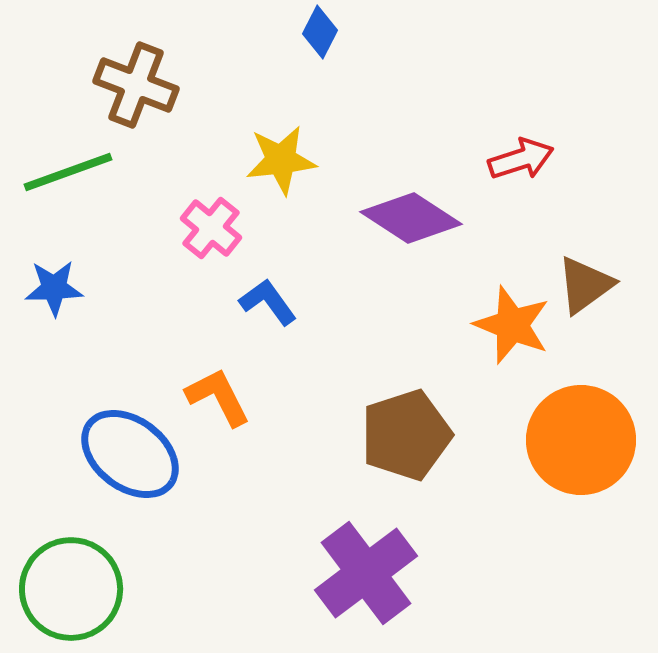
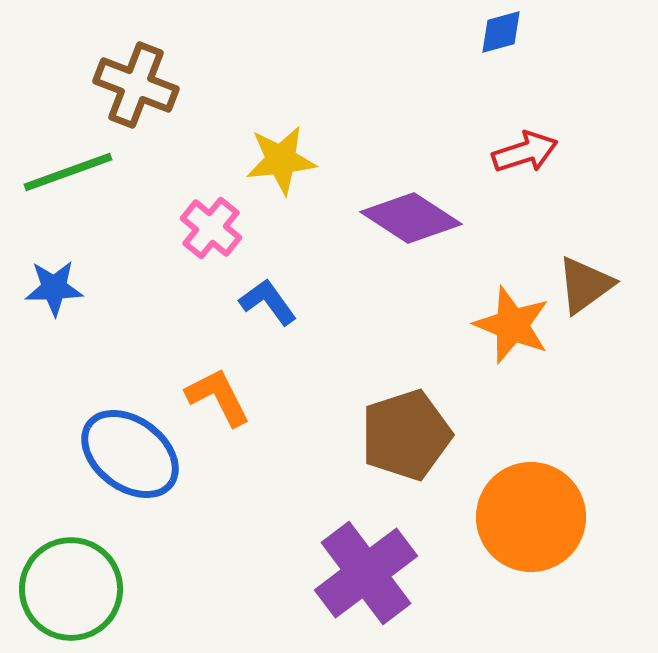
blue diamond: moved 181 px right; rotated 48 degrees clockwise
red arrow: moved 4 px right, 7 px up
orange circle: moved 50 px left, 77 px down
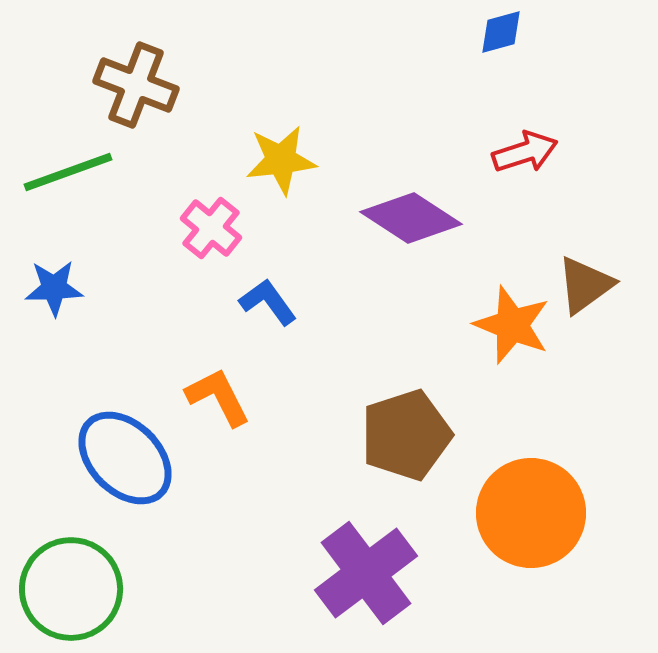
blue ellipse: moved 5 px left, 4 px down; rotated 8 degrees clockwise
orange circle: moved 4 px up
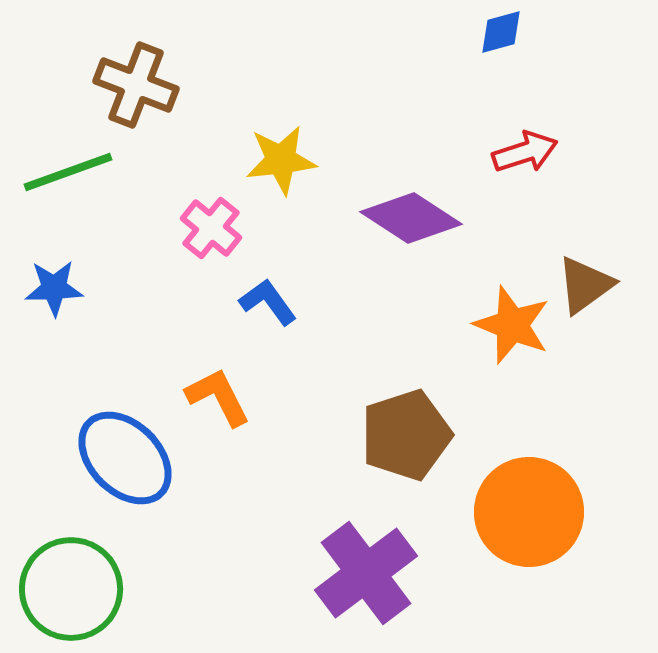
orange circle: moved 2 px left, 1 px up
